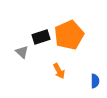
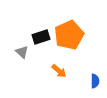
orange arrow: rotated 21 degrees counterclockwise
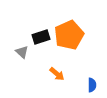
orange arrow: moved 2 px left, 3 px down
blue semicircle: moved 3 px left, 4 px down
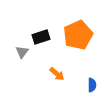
orange pentagon: moved 9 px right
gray triangle: rotated 24 degrees clockwise
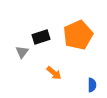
orange arrow: moved 3 px left, 1 px up
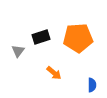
orange pentagon: moved 3 px down; rotated 20 degrees clockwise
gray triangle: moved 4 px left, 1 px up
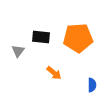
black rectangle: rotated 24 degrees clockwise
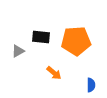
orange pentagon: moved 2 px left, 3 px down
gray triangle: rotated 24 degrees clockwise
blue semicircle: moved 1 px left
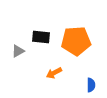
orange arrow: rotated 112 degrees clockwise
